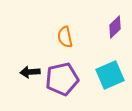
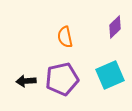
black arrow: moved 4 px left, 9 px down
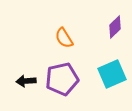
orange semicircle: moved 1 px left, 1 px down; rotated 20 degrees counterclockwise
cyan square: moved 2 px right, 1 px up
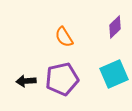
orange semicircle: moved 1 px up
cyan square: moved 2 px right
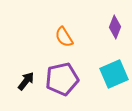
purple diamond: rotated 25 degrees counterclockwise
black arrow: rotated 132 degrees clockwise
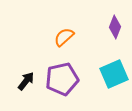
orange semicircle: rotated 80 degrees clockwise
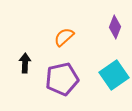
cyan square: moved 1 px down; rotated 12 degrees counterclockwise
black arrow: moved 1 px left, 18 px up; rotated 36 degrees counterclockwise
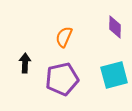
purple diamond: rotated 20 degrees counterclockwise
orange semicircle: rotated 25 degrees counterclockwise
cyan square: rotated 20 degrees clockwise
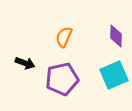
purple diamond: moved 1 px right, 9 px down
black arrow: rotated 108 degrees clockwise
cyan square: rotated 8 degrees counterclockwise
